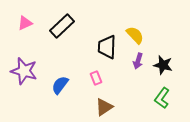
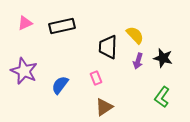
black rectangle: rotated 30 degrees clockwise
black trapezoid: moved 1 px right
black star: moved 7 px up
purple star: rotated 8 degrees clockwise
green L-shape: moved 1 px up
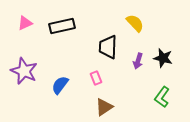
yellow semicircle: moved 12 px up
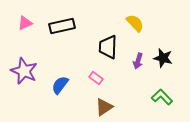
pink rectangle: rotated 32 degrees counterclockwise
green L-shape: rotated 100 degrees clockwise
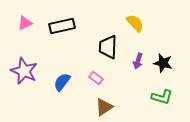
black star: moved 5 px down
blue semicircle: moved 2 px right, 3 px up
green L-shape: rotated 150 degrees clockwise
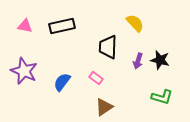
pink triangle: moved 3 px down; rotated 35 degrees clockwise
black star: moved 3 px left, 3 px up
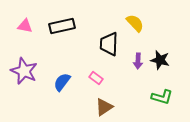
black trapezoid: moved 1 px right, 3 px up
purple arrow: rotated 14 degrees counterclockwise
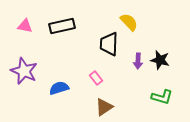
yellow semicircle: moved 6 px left, 1 px up
pink rectangle: rotated 16 degrees clockwise
blue semicircle: moved 3 px left, 6 px down; rotated 36 degrees clockwise
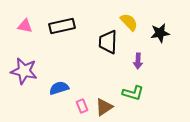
black trapezoid: moved 1 px left, 2 px up
black star: moved 27 px up; rotated 24 degrees counterclockwise
purple star: rotated 12 degrees counterclockwise
pink rectangle: moved 14 px left, 28 px down; rotated 16 degrees clockwise
green L-shape: moved 29 px left, 4 px up
